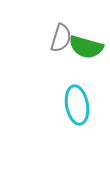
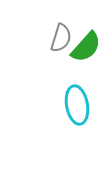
green semicircle: rotated 64 degrees counterclockwise
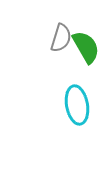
green semicircle: rotated 72 degrees counterclockwise
